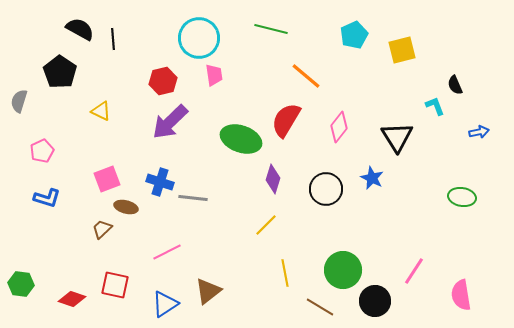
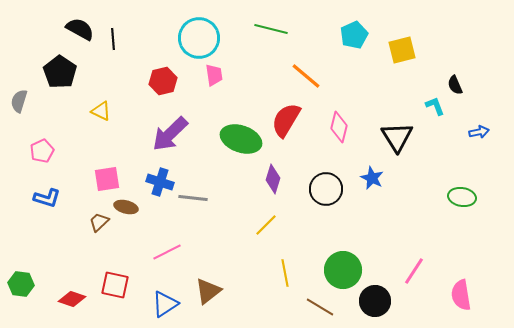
purple arrow at (170, 122): moved 12 px down
pink diamond at (339, 127): rotated 24 degrees counterclockwise
pink square at (107, 179): rotated 12 degrees clockwise
brown trapezoid at (102, 229): moved 3 px left, 7 px up
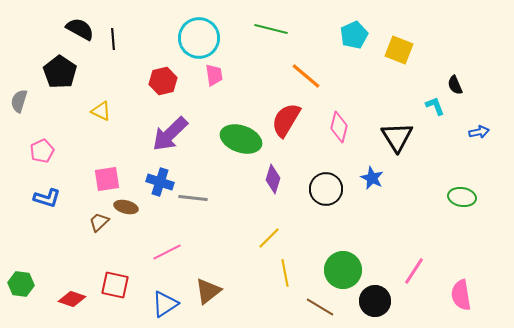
yellow square at (402, 50): moved 3 px left; rotated 36 degrees clockwise
yellow line at (266, 225): moved 3 px right, 13 px down
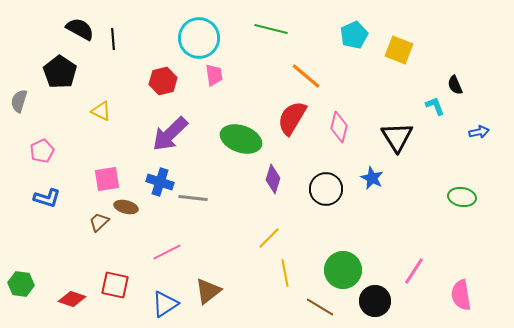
red semicircle at (286, 120): moved 6 px right, 2 px up
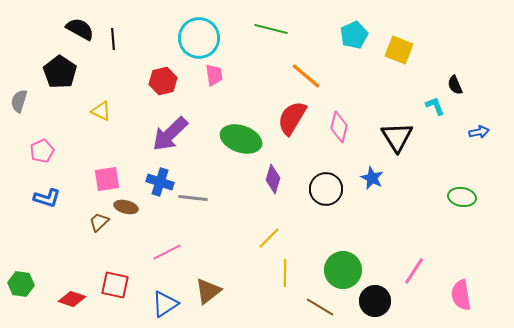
yellow line at (285, 273): rotated 12 degrees clockwise
